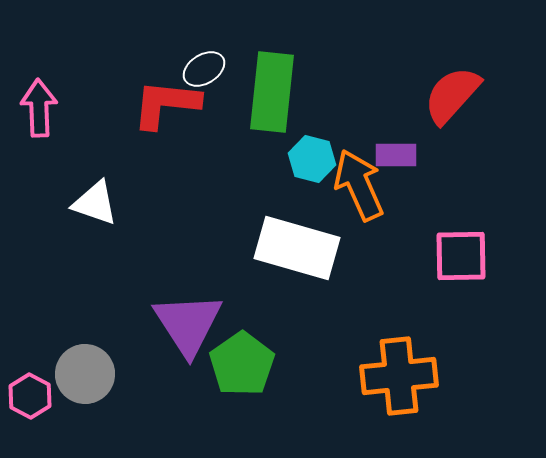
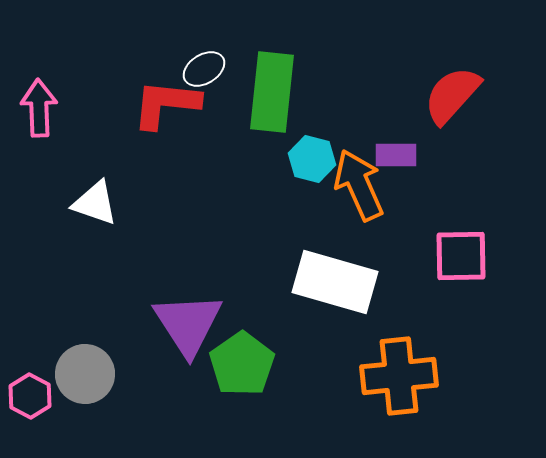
white rectangle: moved 38 px right, 34 px down
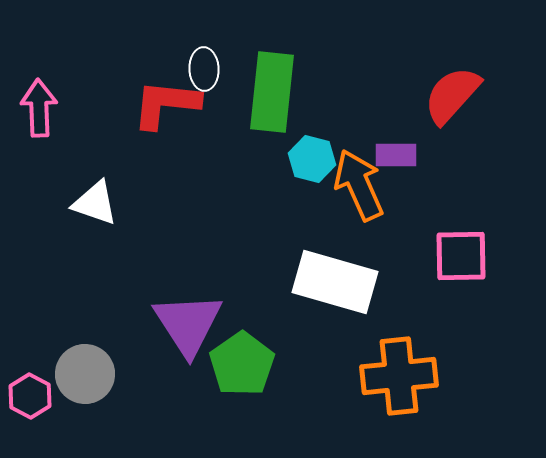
white ellipse: rotated 60 degrees counterclockwise
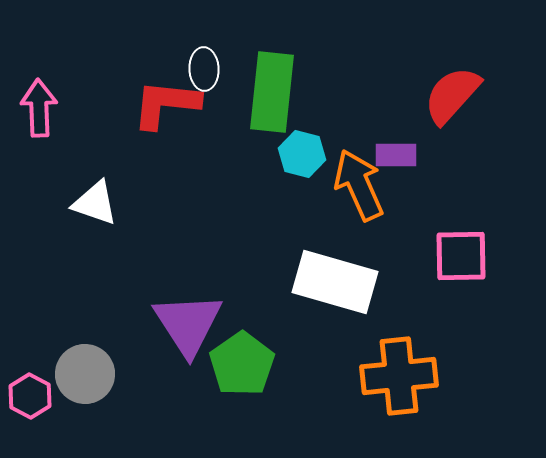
cyan hexagon: moved 10 px left, 5 px up
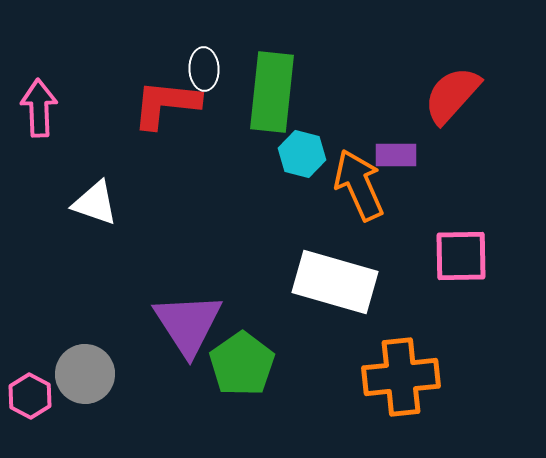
orange cross: moved 2 px right, 1 px down
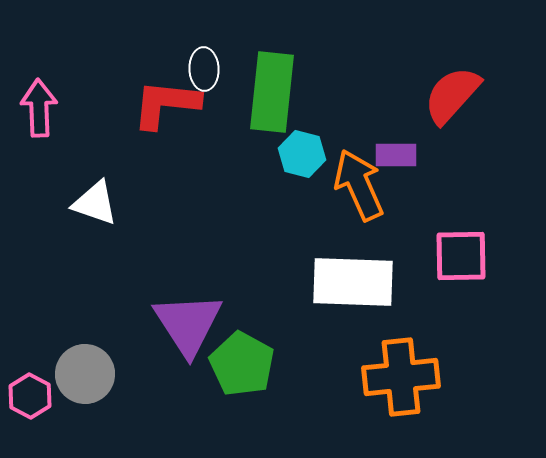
white rectangle: moved 18 px right; rotated 14 degrees counterclockwise
green pentagon: rotated 8 degrees counterclockwise
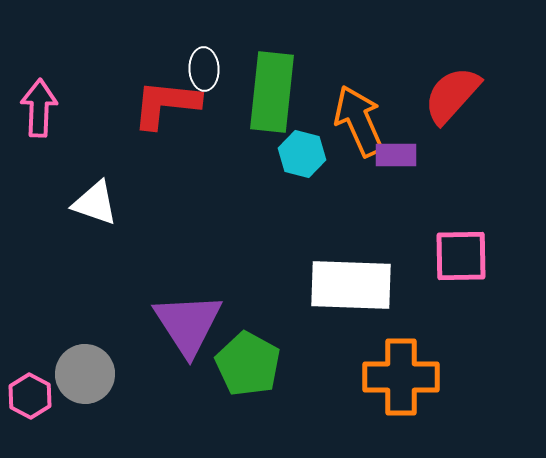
pink arrow: rotated 4 degrees clockwise
orange arrow: moved 64 px up
white rectangle: moved 2 px left, 3 px down
green pentagon: moved 6 px right
orange cross: rotated 6 degrees clockwise
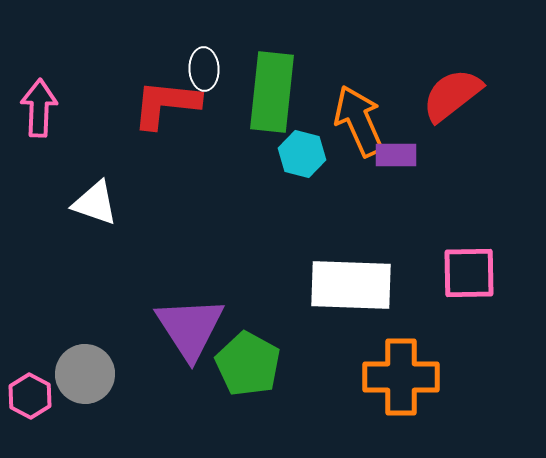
red semicircle: rotated 10 degrees clockwise
pink square: moved 8 px right, 17 px down
purple triangle: moved 2 px right, 4 px down
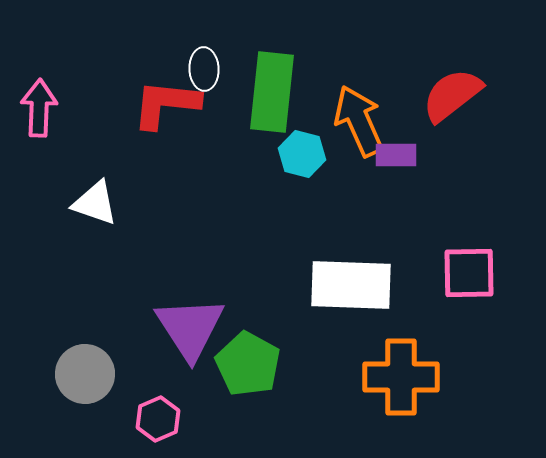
pink hexagon: moved 128 px right, 23 px down; rotated 9 degrees clockwise
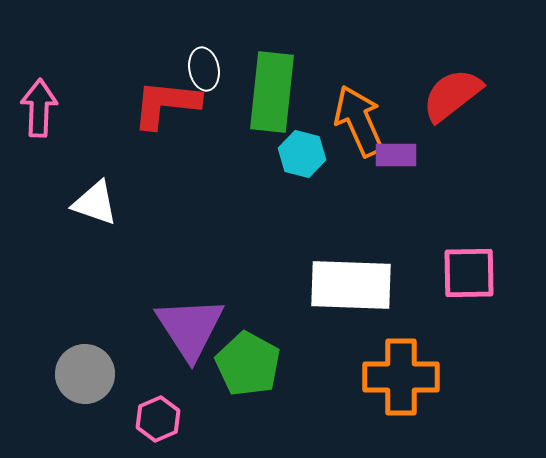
white ellipse: rotated 9 degrees counterclockwise
